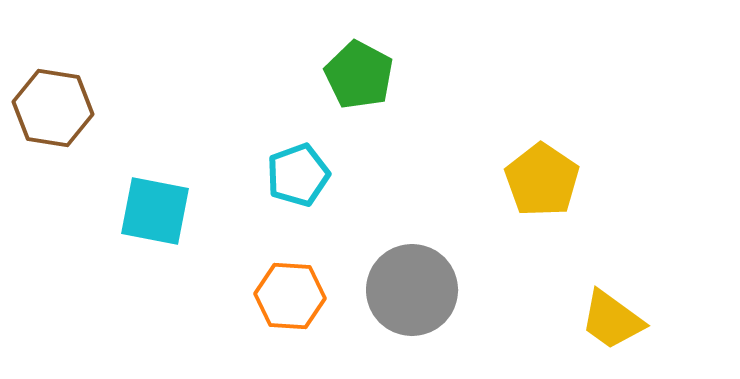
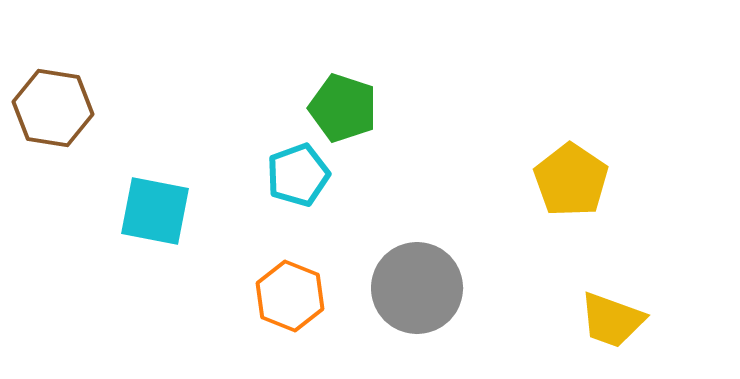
green pentagon: moved 16 px left, 33 px down; rotated 10 degrees counterclockwise
yellow pentagon: moved 29 px right
gray circle: moved 5 px right, 2 px up
orange hexagon: rotated 18 degrees clockwise
yellow trapezoid: rotated 16 degrees counterclockwise
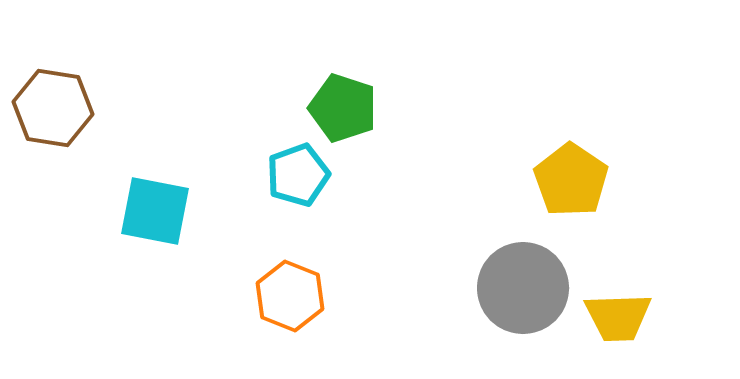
gray circle: moved 106 px right
yellow trapezoid: moved 6 px right, 3 px up; rotated 22 degrees counterclockwise
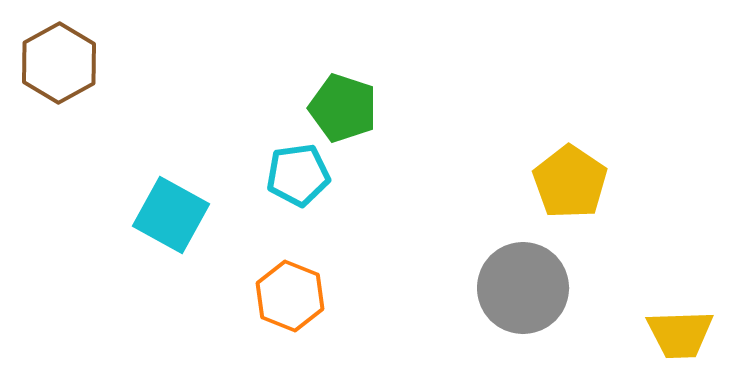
brown hexagon: moved 6 px right, 45 px up; rotated 22 degrees clockwise
cyan pentagon: rotated 12 degrees clockwise
yellow pentagon: moved 1 px left, 2 px down
cyan square: moved 16 px right, 4 px down; rotated 18 degrees clockwise
yellow trapezoid: moved 62 px right, 17 px down
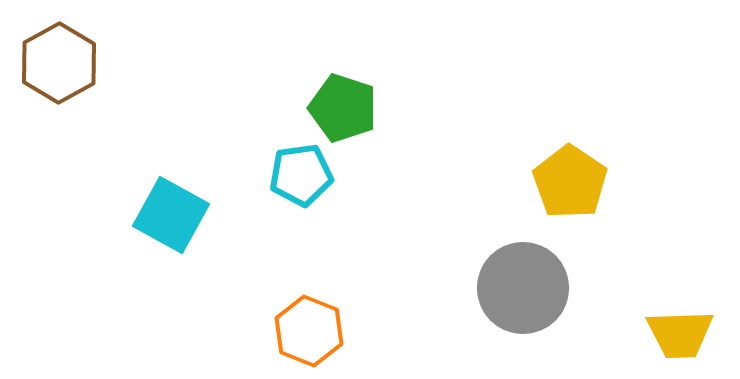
cyan pentagon: moved 3 px right
orange hexagon: moved 19 px right, 35 px down
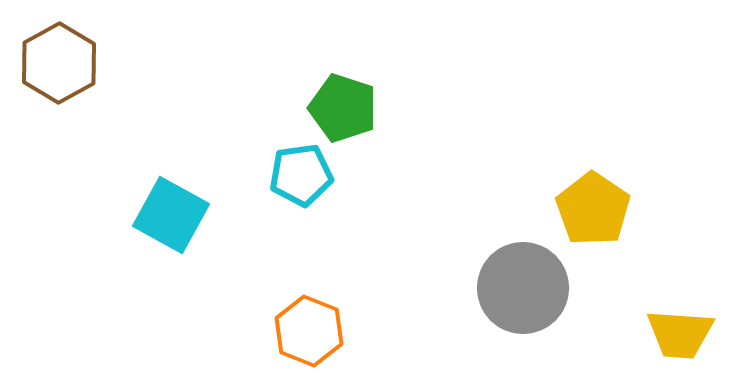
yellow pentagon: moved 23 px right, 27 px down
yellow trapezoid: rotated 6 degrees clockwise
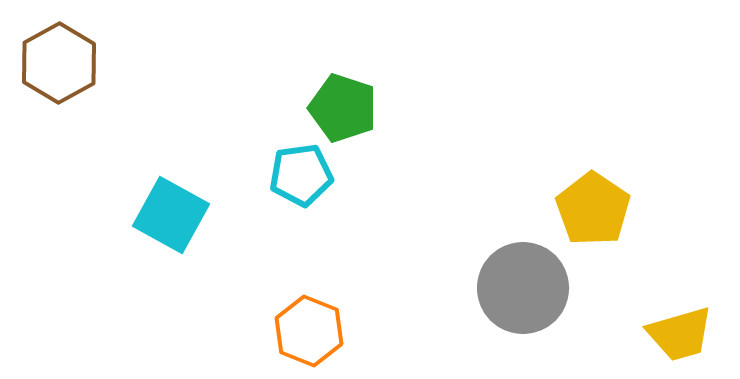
yellow trapezoid: rotated 20 degrees counterclockwise
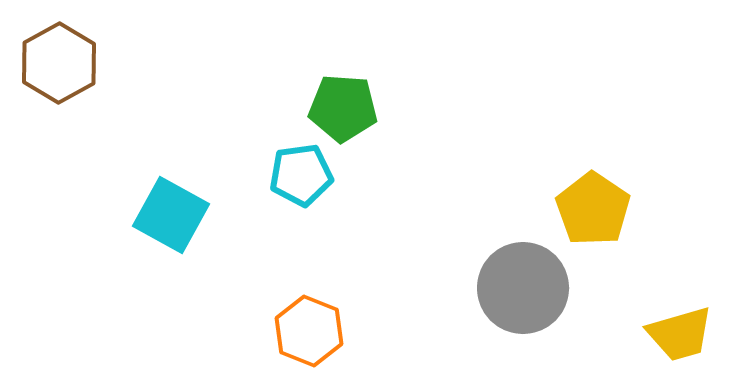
green pentagon: rotated 14 degrees counterclockwise
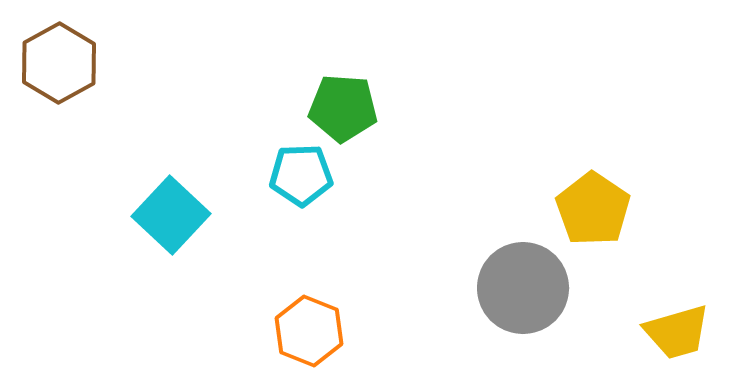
cyan pentagon: rotated 6 degrees clockwise
cyan square: rotated 14 degrees clockwise
yellow trapezoid: moved 3 px left, 2 px up
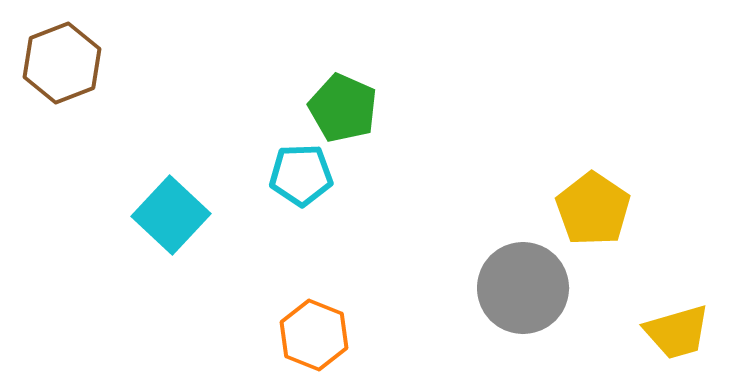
brown hexagon: moved 3 px right; rotated 8 degrees clockwise
green pentagon: rotated 20 degrees clockwise
orange hexagon: moved 5 px right, 4 px down
